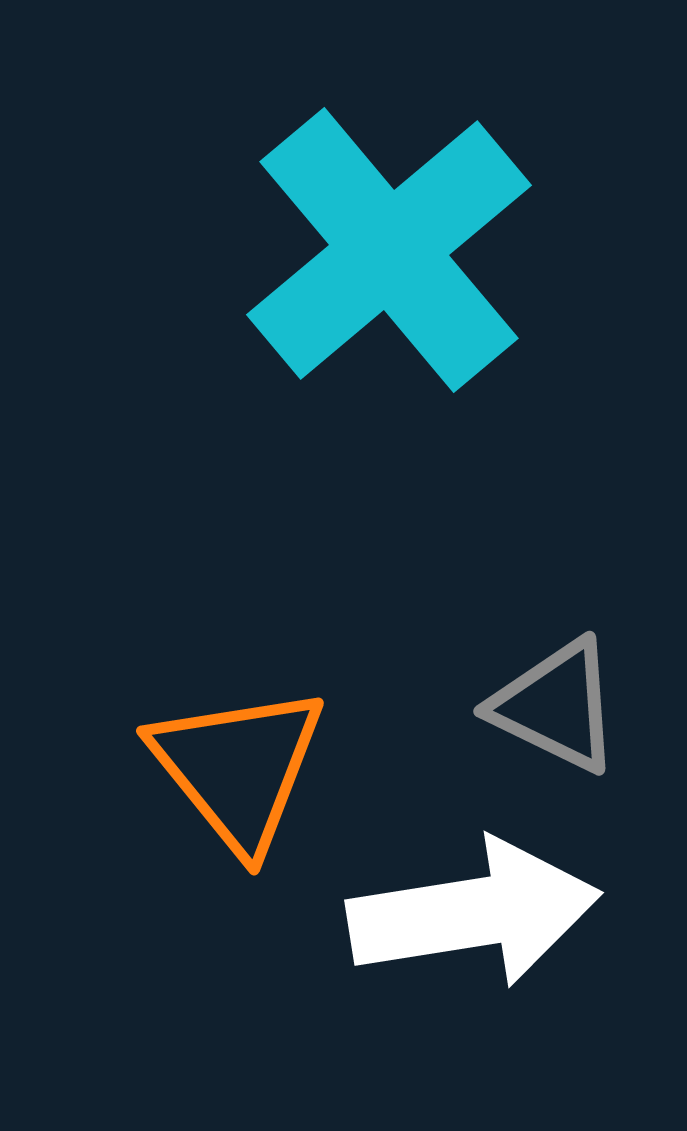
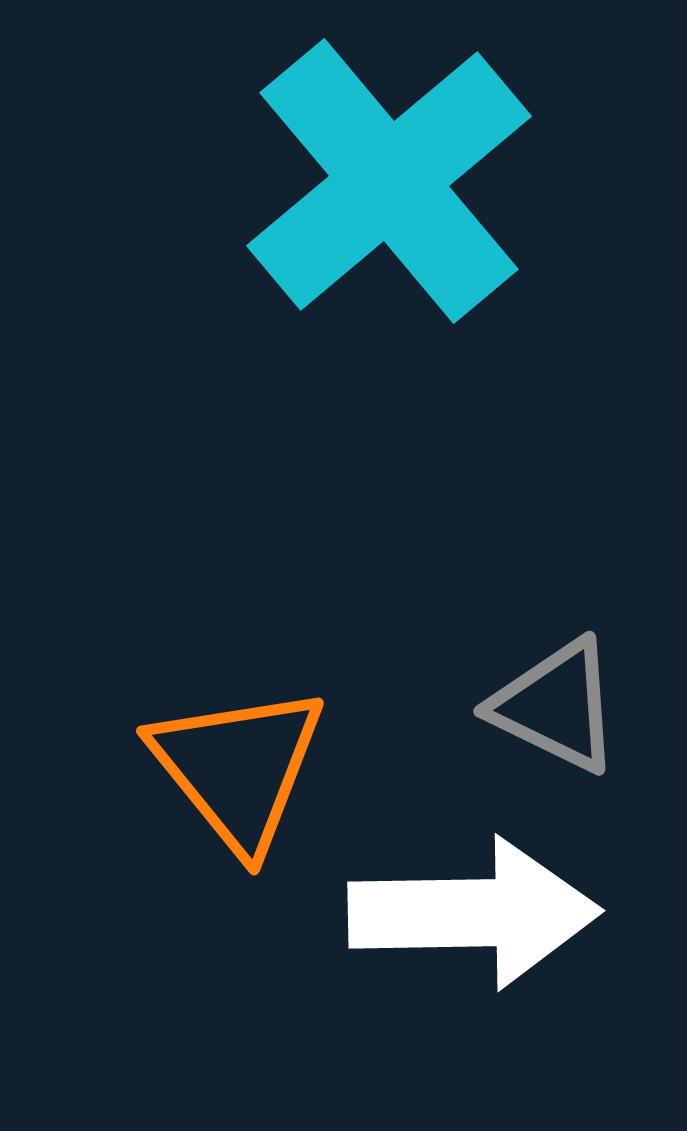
cyan cross: moved 69 px up
white arrow: rotated 8 degrees clockwise
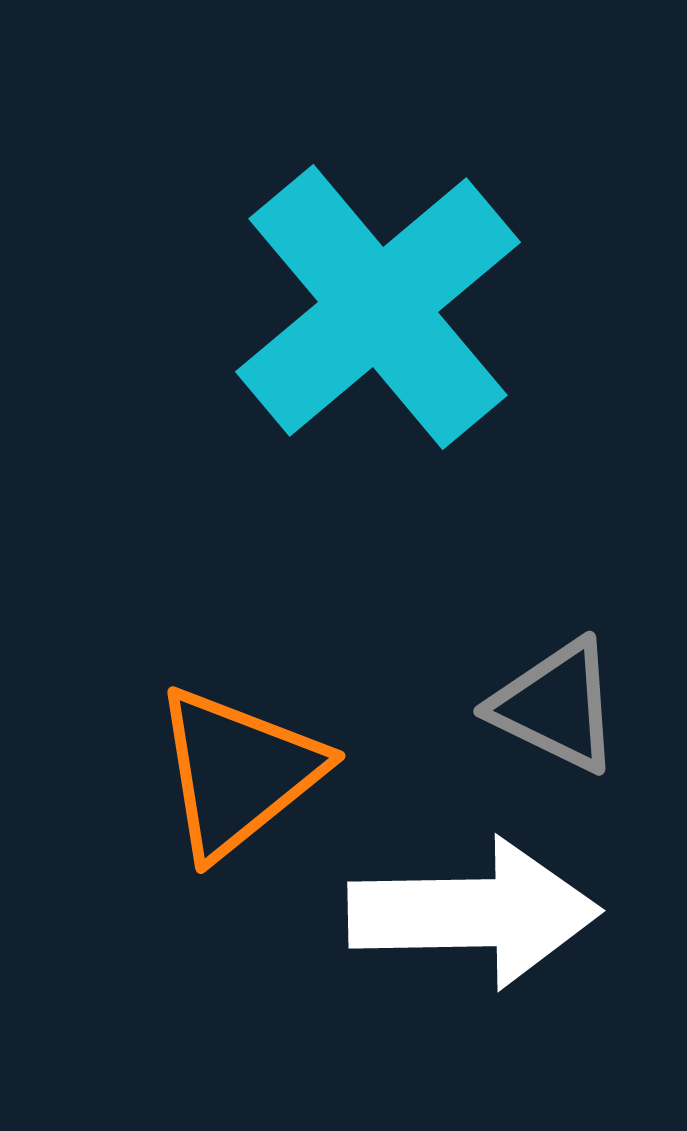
cyan cross: moved 11 px left, 126 px down
orange triangle: moved 4 px down; rotated 30 degrees clockwise
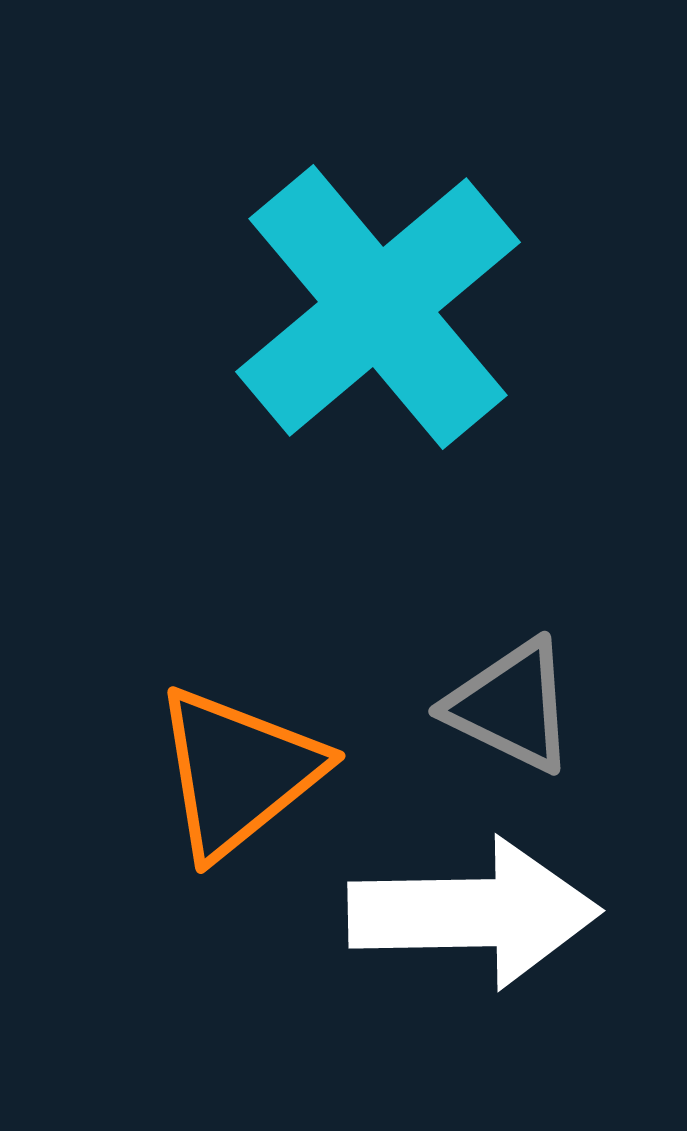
gray triangle: moved 45 px left
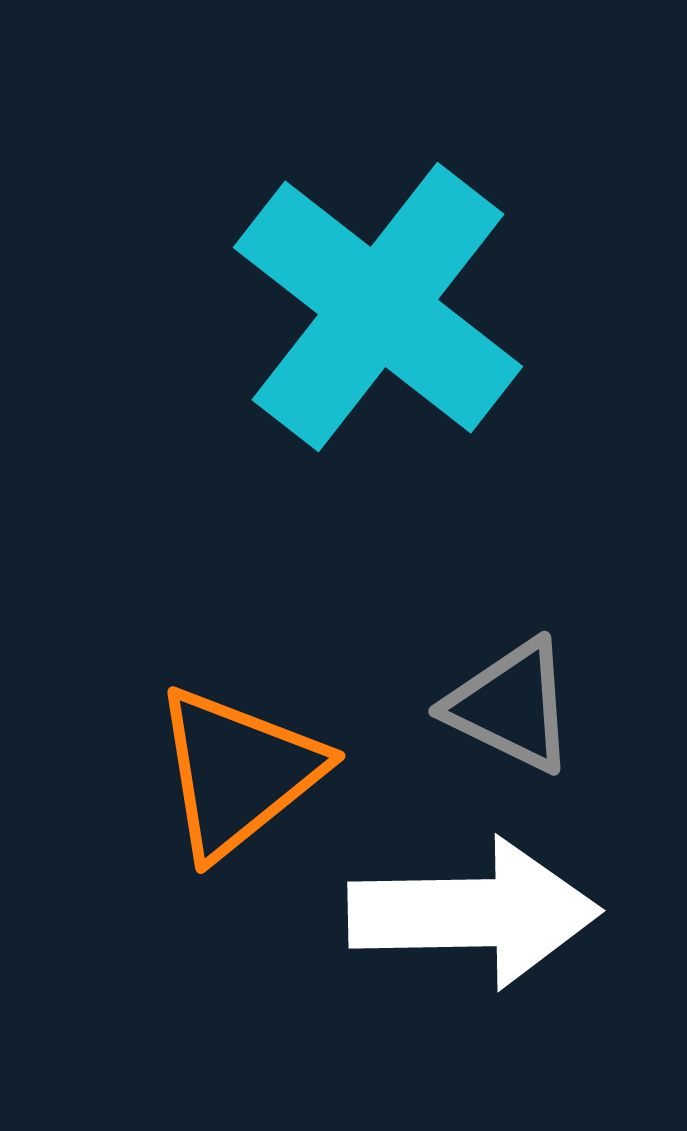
cyan cross: rotated 12 degrees counterclockwise
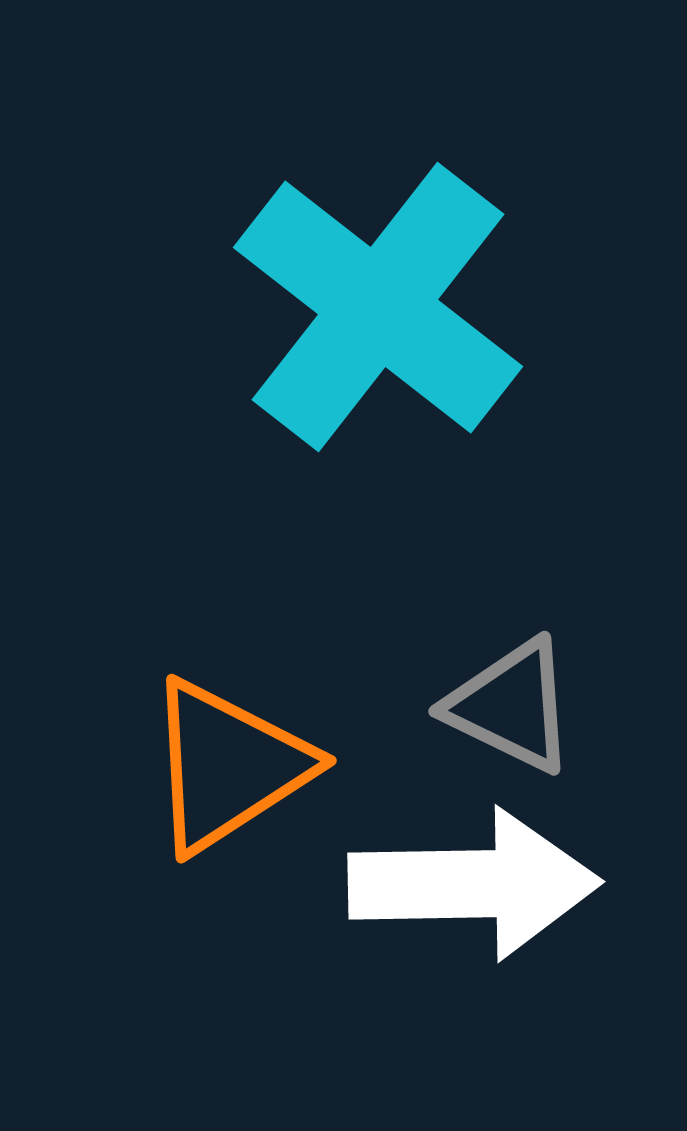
orange triangle: moved 10 px left, 6 px up; rotated 6 degrees clockwise
white arrow: moved 29 px up
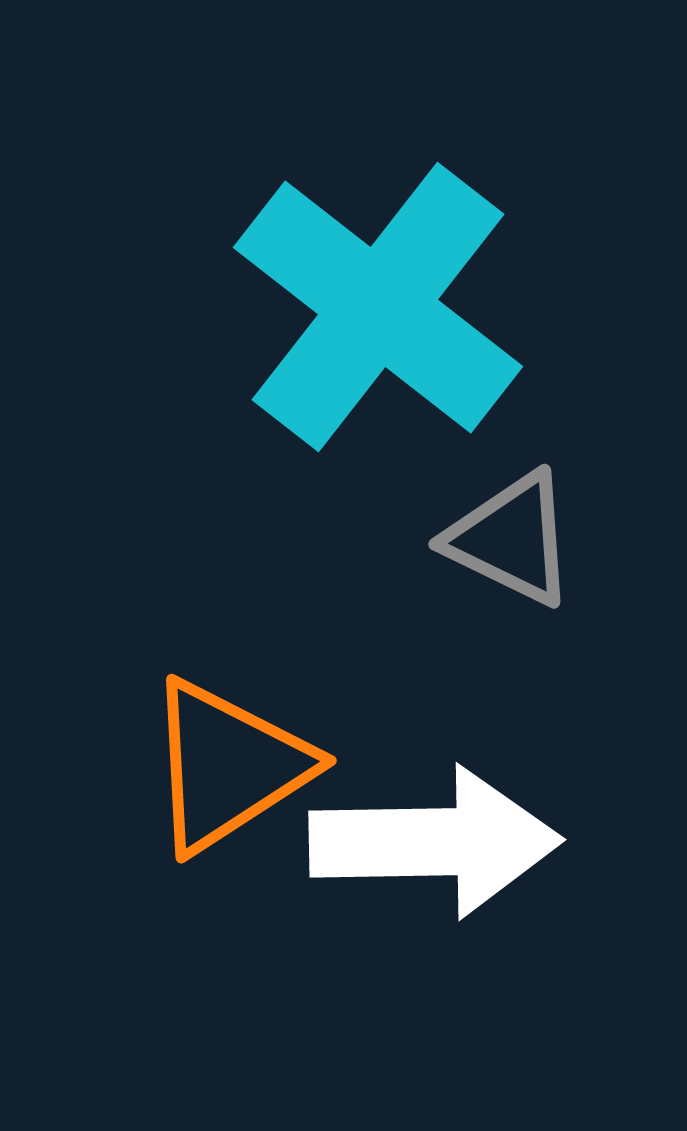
gray triangle: moved 167 px up
white arrow: moved 39 px left, 42 px up
